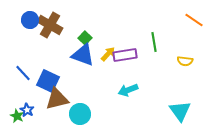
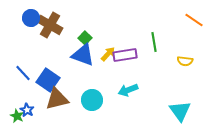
blue circle: moved 1 px right, 2 px up
blue square: moved 1 px up; rotated 10 degrees clockwise
cyan circle: moved 12 px right, 14 px up
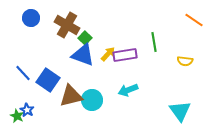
brown cross: moved 17 px right
brown triangle: moved 14 px right, 3 px up
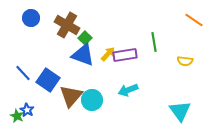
brown triangle: rotated 35 degrees counterclockwise
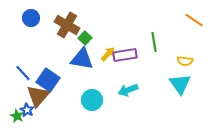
blue triangle: moved 1 px left, 4 px down; rotated 10 degrees counterclockwise
brown triangle: moved 33 px left
cyan triangle: moved 27 px up
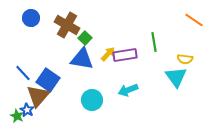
yellow semicircle: moved 2 px up
cyan triangle: moved 4 px left, 7 px up
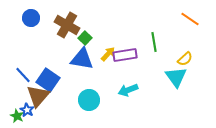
orange line: moved 4 px left, 1 px up
yellow semicircle: rotated 49 degrees counterclockwise
blue line: moved 2 px down
cyan circle: moved 3 px left
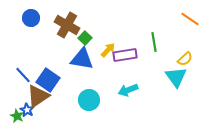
yellow arrow: moved 4 px up
brown triangle: rotated 15 degrees clockwise
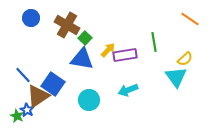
blue square: moved 5 px right, 4 px down
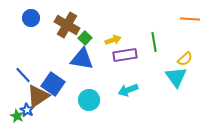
orange line: rotated 30 degrees counterclockwise
yellow arrow: moved 5 px right, 10 px up; rotated 28 degrees clockwise
